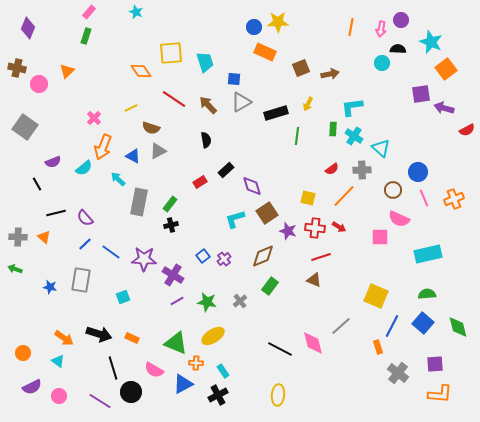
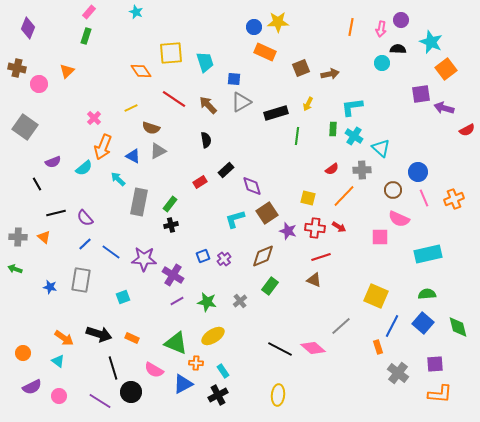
blue square at (203, 256): rotated 16 degrees clockwise
pink diamond at (313, 343): moved 5 px down; rotated 35 degrees counterclockwise
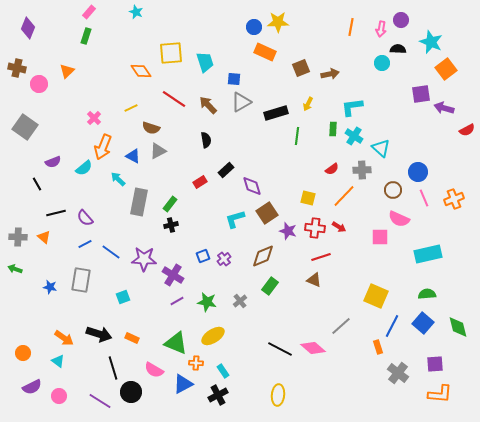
blue line at (85, 244): rotated 16 degrees clockwise
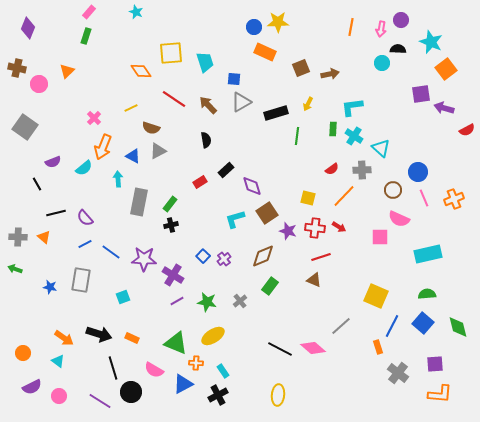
cyan arrow at (118, 179): rotated 42 degrees clockwise
blue square at (203, 256): rotated 24 degrees counterclockwise
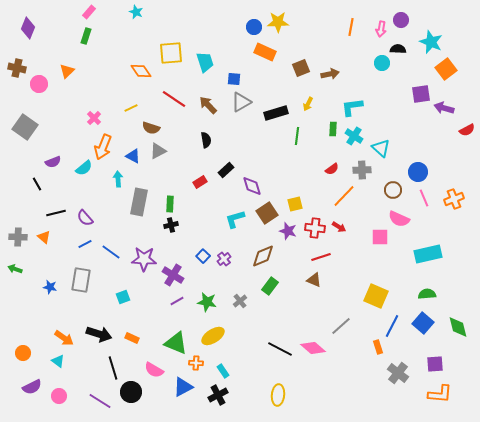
yellow square at (308, 198): moved 13 px left, 6 px down; rotated 28 degrees counterclockwise
green rectangle at (170, 204): rotated 35 degrees counterclockwise
blue triangle at (183, 384): moved 3 px down
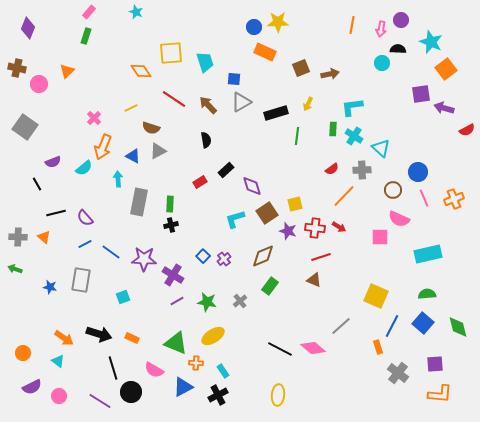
orange line at (351, 27): moved 1 px right, 2 px up
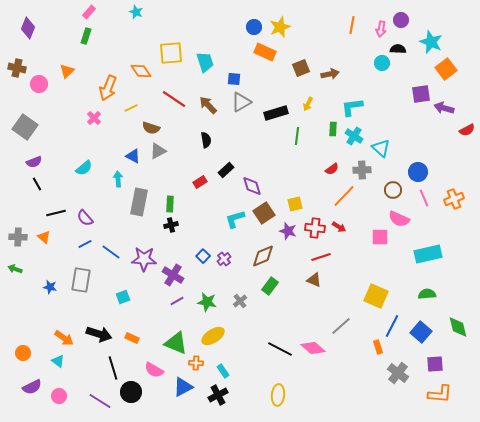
yellow star at (278, 22): moved 2 px right, 5 px down; rotated 20 degrees counterclockwise
orange arrow at (103, 147): moved 5 px right, 59 px up
purple semicircle at (53, 162): moved 19 px left
brown square at (267, 213): moved 3 px left
blue square at (423, 323): moved 2 px left, 9 px down
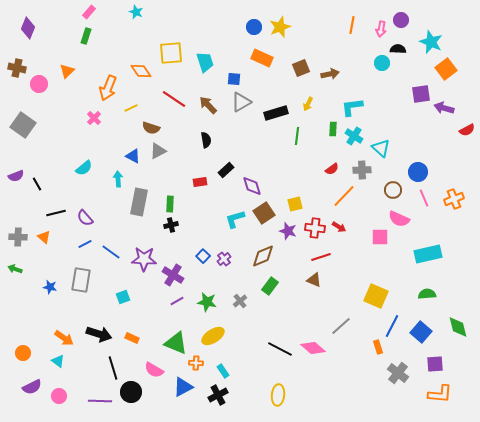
orange rectangle at (265, 52): moved 3 px left, 6 px down
gray square at (25, 127): moved 2 px left, 2 px up
purple semicircle at (34, 162): moved 18 px left, 14 px down
red rectangle at (200, 182): rotated 24 degrees clockwise
purple line at (100, 401): rotated 30 degrees counterclockwise
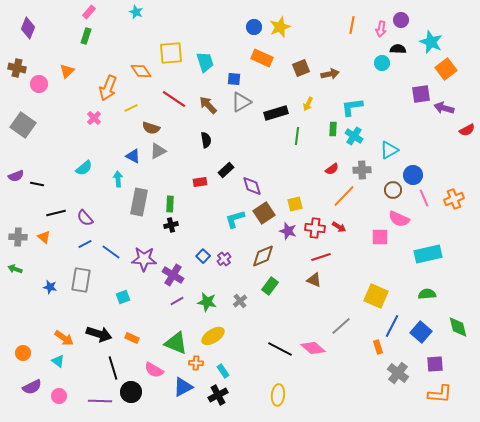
cyan triangle at (381, 148): moved 8 px right, 2 px down; rotated 48 degrees clockwise
blue circle at (418, 172): moved 5 px left, 3 px down
black line at (37, 184): rotated 48 degrees counterclockwise
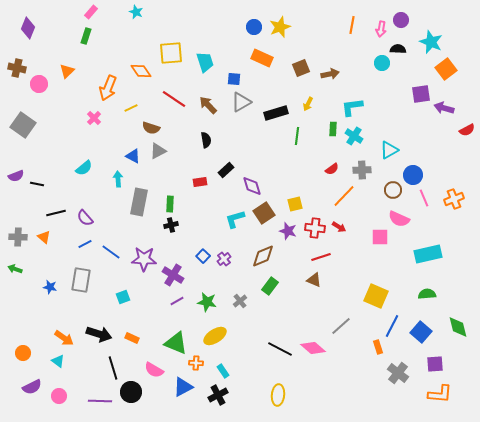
pink rectangle at (89, 12): moved 2 px right
yellow ellipse at (213, 336): moved 2 px right
